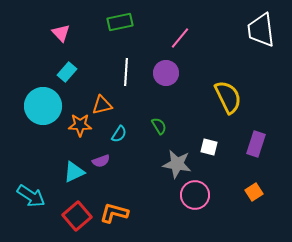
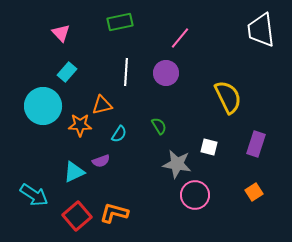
cyan arrow: moved 3 px right, 1 px up
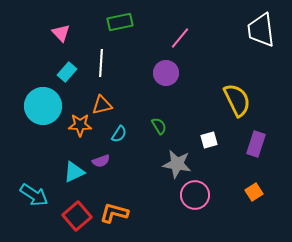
white line: moved 25 px left, 9 px up
yellow semicircle: moved 9 px right, 3 px down
white square: moved 7 px up; rotated 30 degrees counterclockwise
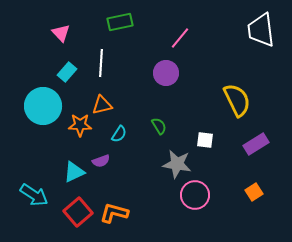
white square: moved 4 px left; rotated 24 degrees clockwise
purple rectangle: rotated 40 degrees clockwise
red square: moved 1 px right, 4 px up
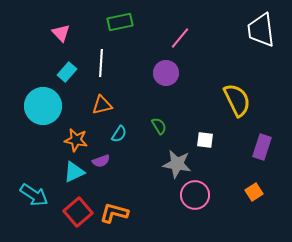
orange star: moved 4 px left, 15 px down; rotated 10 degrees clockwise
purple rectangle: moved 6 px right, 3 px down; rotated 40 degrees counterclockwise
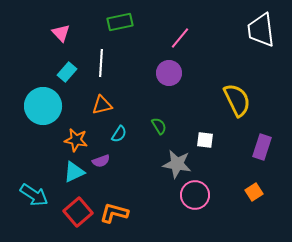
purple circle: moved 3 px right
